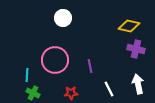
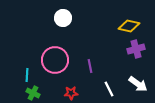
purple cross: rotated 30 degrees counterclockwise
white arrow: rotated 138 degrees clockwise
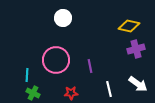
pink circle: moved 1 px right
white line: rotated 14 degrees clockwise
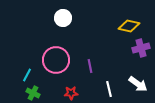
purple cross: moved 5 px right, 1 px up
cyan line: rotated 24 degrees clockwise
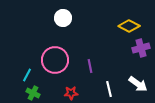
yellow diamond: rotated 15 degrees clockwise
pink circle: moved 1 px left
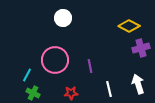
white arrow: rotated 144 degrees counterclockwise
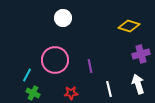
yellow diamond: rotated 10 degrees counterclockwise
purple cross: moved 6 px down
